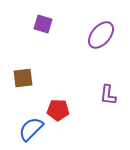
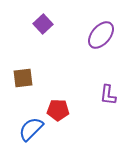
purple square: rotated 30 degrees clockwise
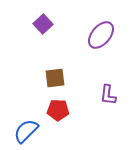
brown square: moved 32 px right
blue semicircle: moved 5 px left, 2 px down
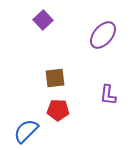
purple square: moved 4 px up
purple ellipse: moved 2 px right
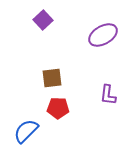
purple ellipse: rotated 20 degrees clockwise
brown square: moved 3 px left
red pentagon: moved 2 px up
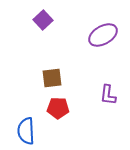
blue semicircle: rotated 48 degrees counterclockwise
